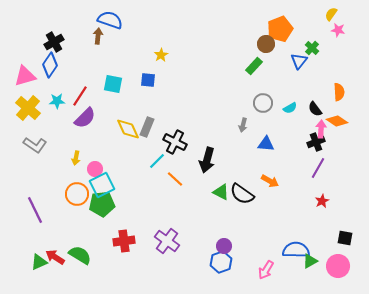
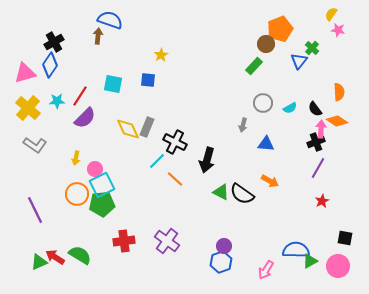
pink triangle at (25, 76): moved 3 px up
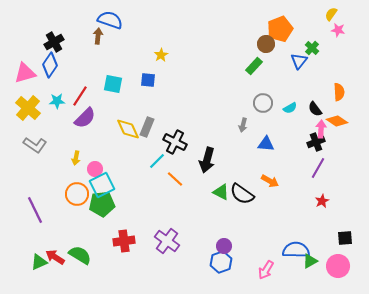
black square at (345, 238): rotated 14 degrees counterclockwise
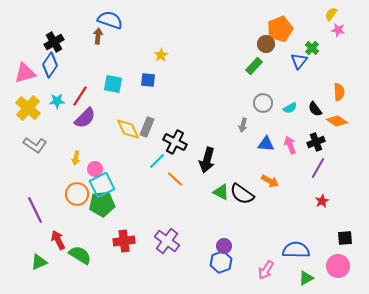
pink arrow at (321, 129): moved 31 px left, 16 px down; rotated 24 degrees counterclockwise
red arrow at (55, 257): moved 3 px right, 17 px up; rotated 30 degrees clockwise
green triangle at (310, 261): moved 4 px left, 17 px down
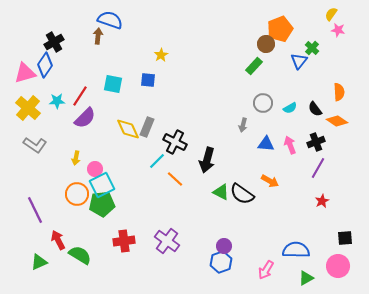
blue diamond at (50, 65): moved 5 px left
